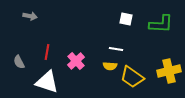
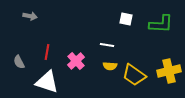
white line: moved 9 px left, 4 px up
yellow trapezoid: moved 2 px right, 2 px up
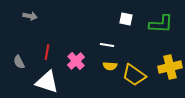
yellow cross: moved 1 px right, 4 px up
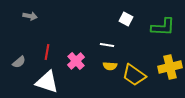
white square: rotated 16 degrees clockwise
green L-shape: moved 2 px right, 3 px down
gray semicircle: rotated 104 degrees counterclockwise
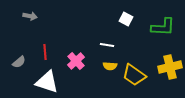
red line: moved 2 px left; rotated 14 degrees counterclockwise
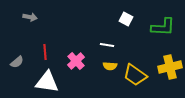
gray arrow: moved 1 px down
gray semicircle: moved 2 px left
yellow trapezoid: moved 1 px right
white triangle: rotated 10 degrees counterclockwise
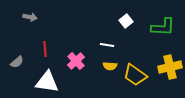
white square: moved 2 px down; rotated 24 degrees clockwise
red line: moved 3 px up
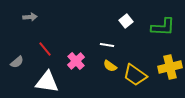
gray arrow: rotated 16 degrees counterclockwise
red line: rotated 35 degrees counterclockwise
yellow semicircle: rotated 32 degrees clockwise
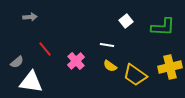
white triangle: moved 16 px left
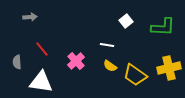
red line: moved 3 px left
gray semicircle: rotated 128 degrees clockwise
yellow cross: moved 1 px left, 1 px down
white triangle: moved 10 px right
